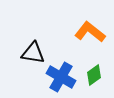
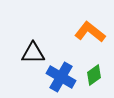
black triangle: rotated 10 degrees counterclockwise
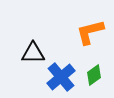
orange L-shape: rotated 52 degrees counterclockwise
blue cross: rotated 20 degrees clockwise
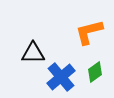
orange L-shape: moved 1 px left
green diamond: moved 1 px right, 3 px up
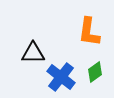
orange L-shape: rotated 68 degrees counterclockwise
blue cross: rotated 12 degrees counterclockwise
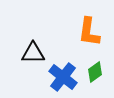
blue cross: moved 2 px right
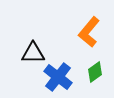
orange L-shape: rotated 32 degrees clockwise
blue cross: moved 5 px left
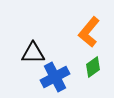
green diamond: moved 2 px left, 5 px up
blue cross: moved 3 px left; rotated 24 degrees clockwise
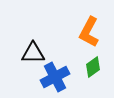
orange L-shape: rotated 12 degrees counterclockwise
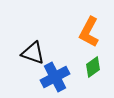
black triangle: rotated 20 degrees clockwise
